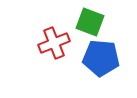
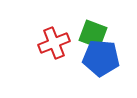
green square: moved 3 px right, 12 px down
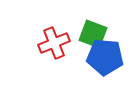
blue pentagon: moved 4 px right, 1 px up
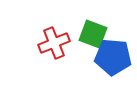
blue pentagon: moved 8 px right
